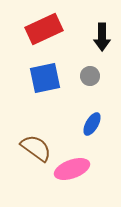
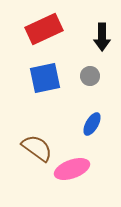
brown semicircle: moved 1 px right
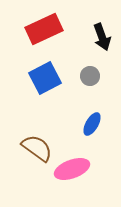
black arrow: rotated 20 degrees counterclockwise
blue square: rotated 16 degrees counterclockwise
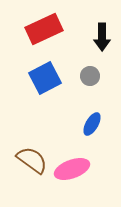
black arrow: rotated 20 degrees clockwise
brown semicircle: moved 5 px left, 12 px down
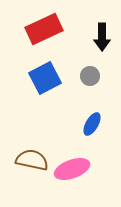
brown semicircle: rotated 24 degrees counterclockwise
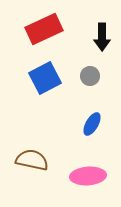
pink ellipse: moved 16 px right, 7 px down; rotated 16 degrees clockwise
